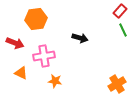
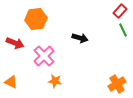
pink cross: rotated 35 degrees counterclockwise
orange triangle: moved 10 px left, 9 px down
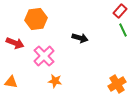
orange triangle: rotated 16 degrees counterclockwise
